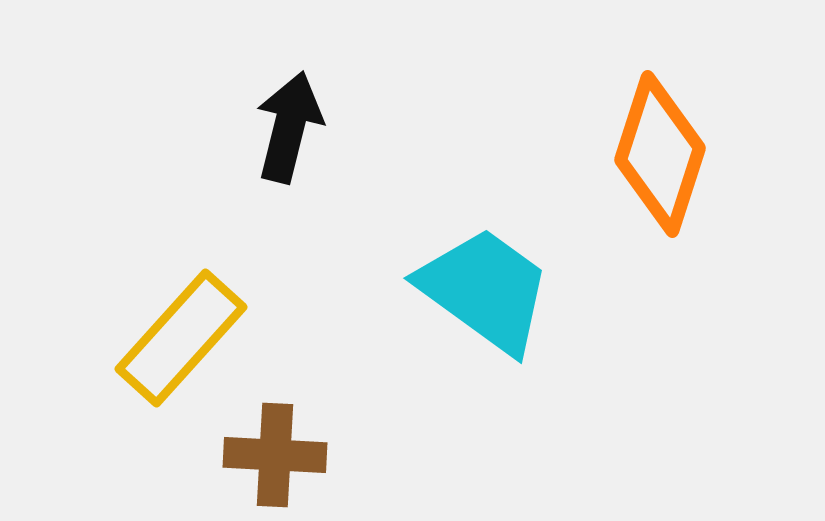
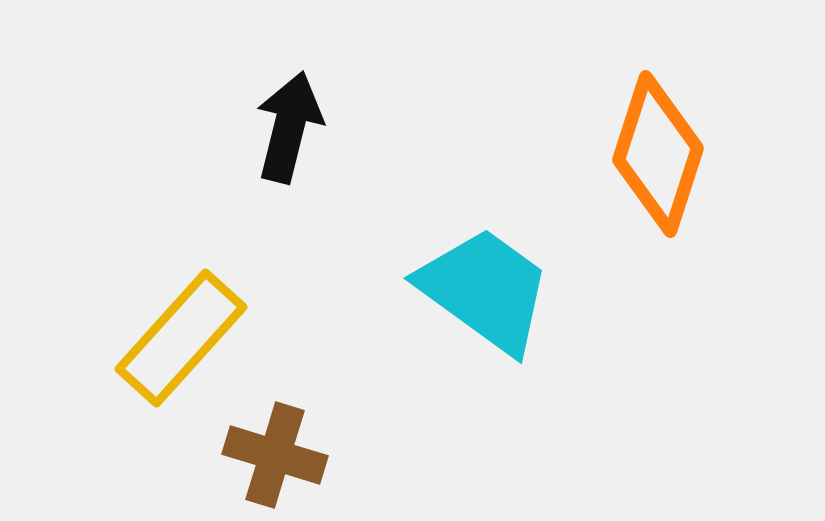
orange diamond: moved 2 px left
brown cross: rotated 14 degrees clockwise
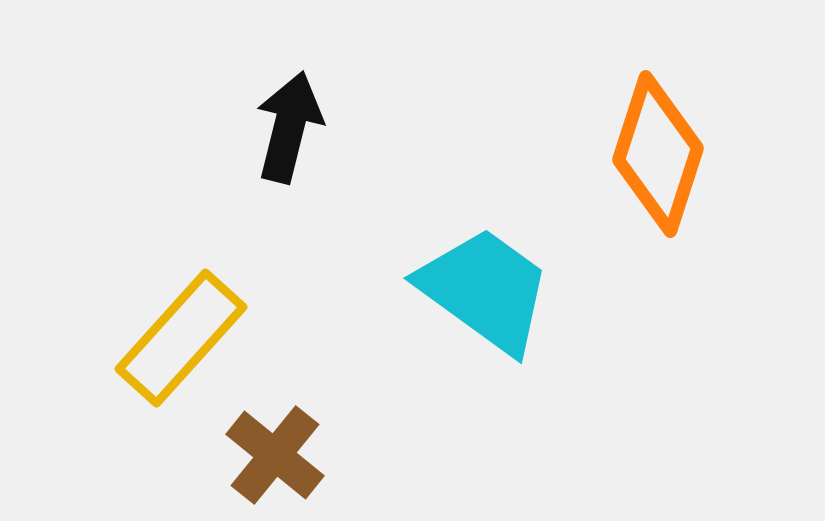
brown cross: rotated 22 degrees clockwise
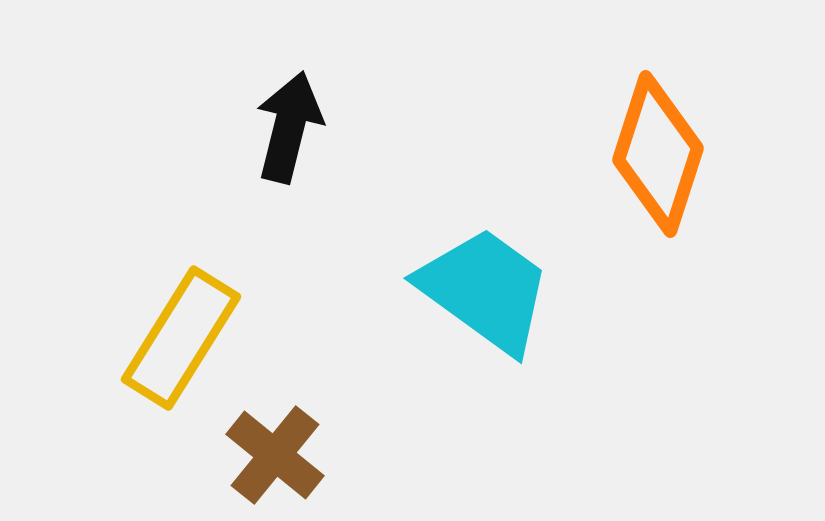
yellow rectangle: rotated 10 degrees counterclockwise
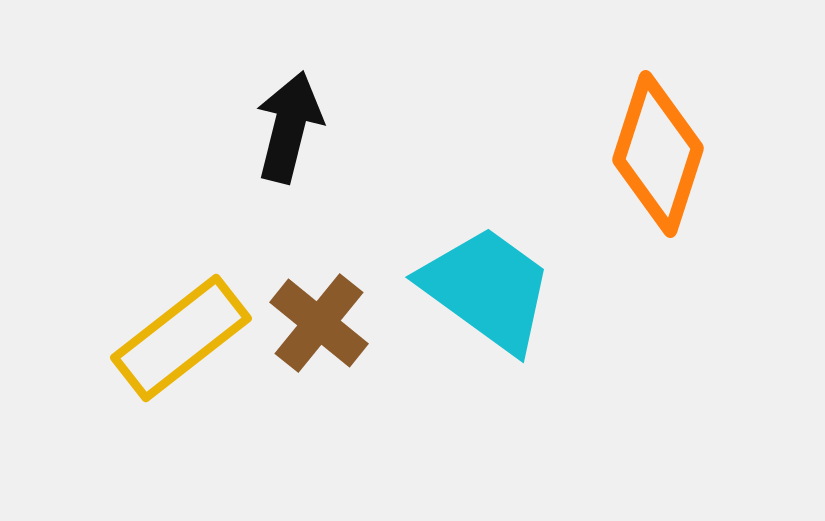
cyan trapezoid: moved 2 px right, 1 px up
yellow rectangle: rotated 20 degrees clockwise
brown cross: moved 44 px right, 132 px up
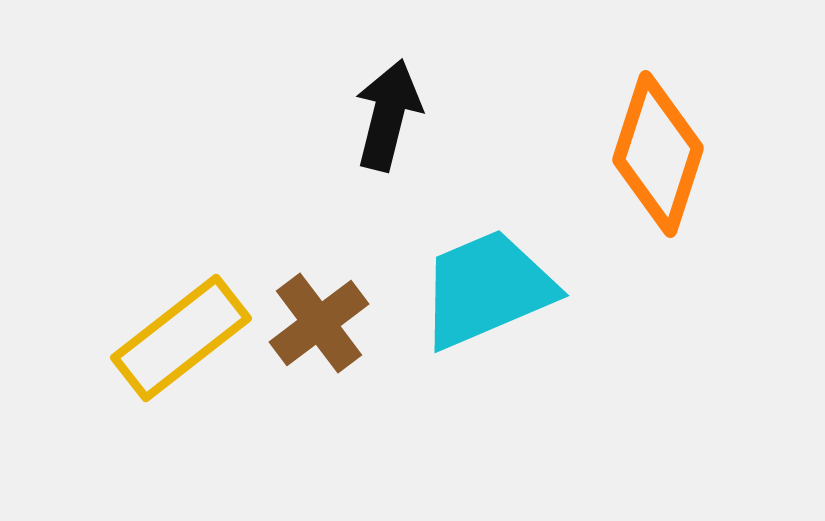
black arrow: moved 99 px right, 12 px up
cyan trapezoid: rotated 59 degrees counterclockwise
brown cross: rotated 14 degrees clockwise
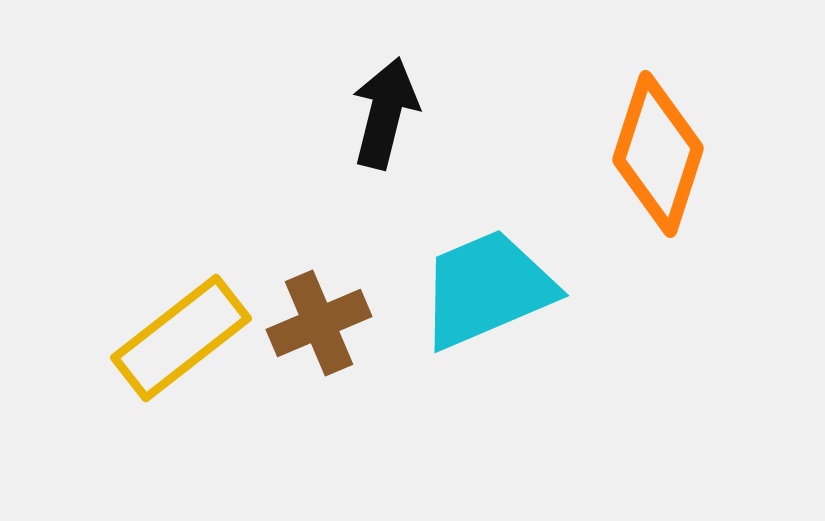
black arrow: moved 3 px left, 2 px up
brown cross: rotated 14 degrees clockwise
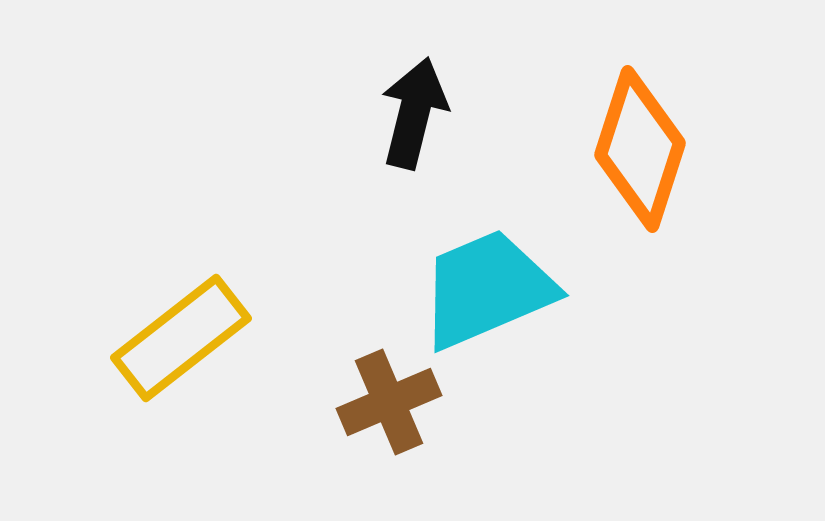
black arrow: moved 29 px right
orange diamond: moved 18 px left, 5 px up
brown cross: moved 70 px right, 79 px down
